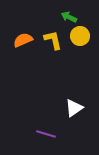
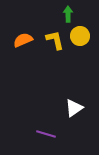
green arrow: moved 1 px left, 3 px up; rotated 63 degrees clockwise
yellow L-shape: moved 2 px right
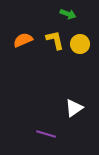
green arrow: rotated 112 degrees clockwise
yellow circle: moved 8 px down
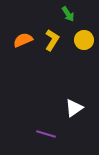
green arrow: rotated 35 degrees clockwise
yellow L-shape: moved 3 px left; rotated 45 degrees clockwise
yellow circle: moved 4 px right, 4 px up
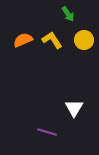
yellow L-shape: rotated 65 degrees counterclockwise
white triangle: rotated 24 degrees counterclockwise
purple line: moved 1 px right, 2 px up
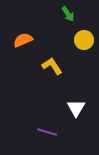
yellow L-shape: moved 26 px down
white triangle: moved 2 px right
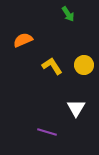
yellow circle: moved 25 px down
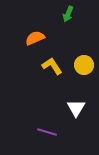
green arrow: rotated 56 degrees clockwise
orange semicircle: moved 12 px right, 2 px up
